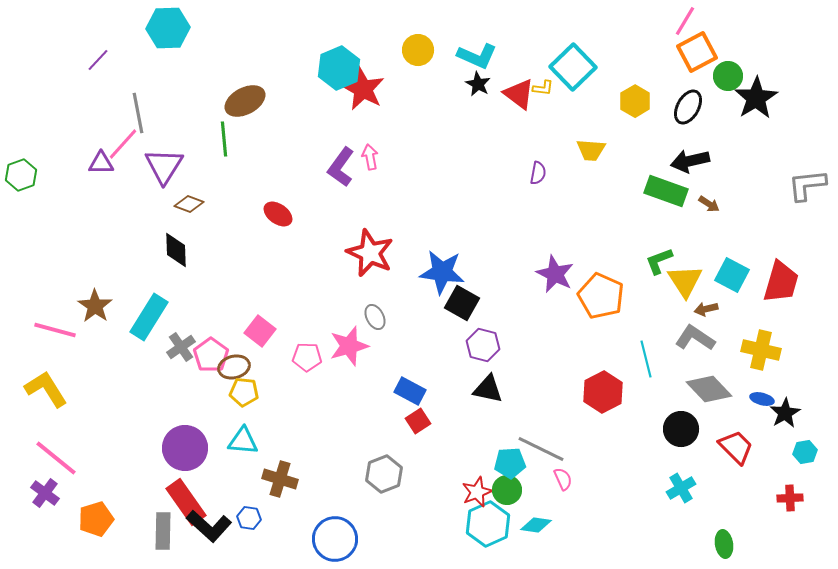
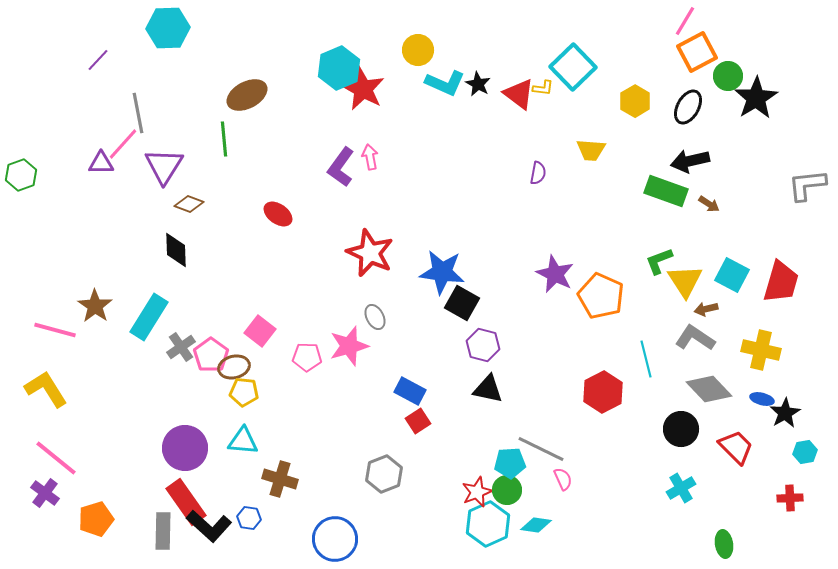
cyan L-shape at (477, 56): moved 32 px left, 27 px down
brown ellipse at (245, 101): moved 2 px right, 6 px up
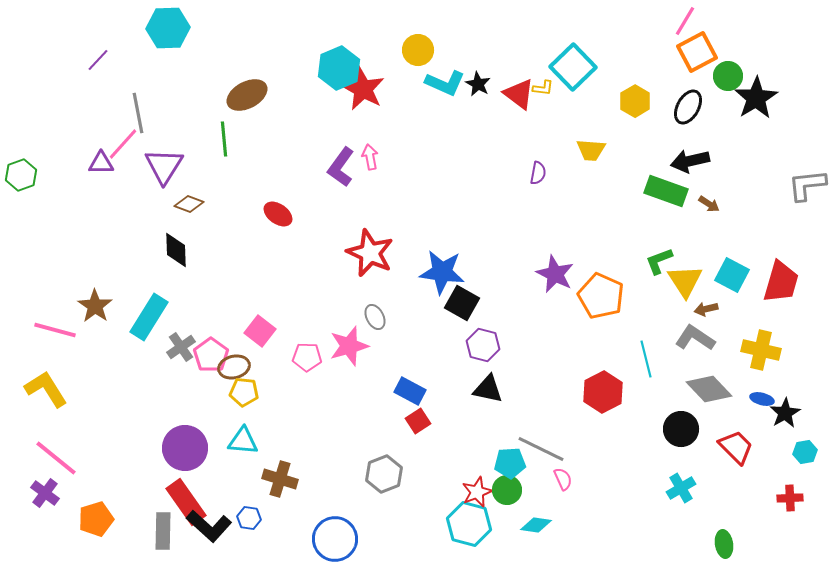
cyan hexagon at (488, 524): moved 19 px left; rotated 21 degrees counterclockwise
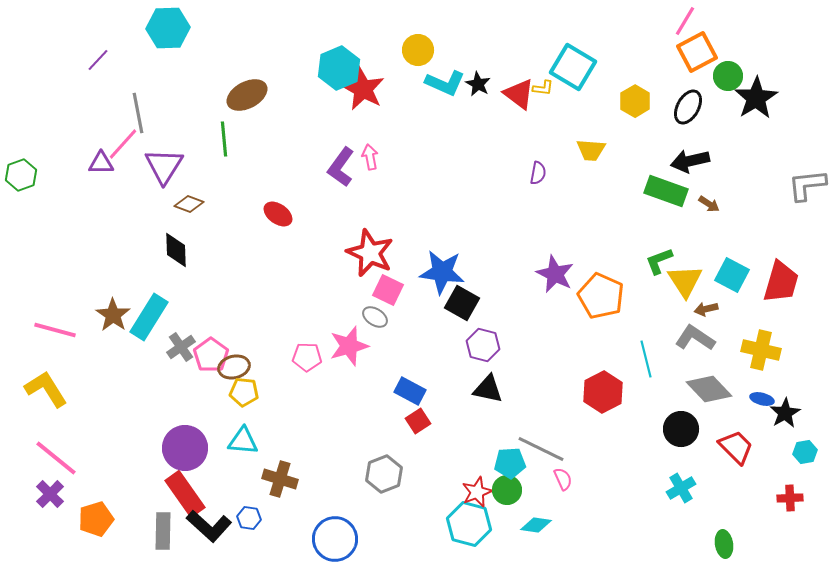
cyan square at (573, 67): rotated 15 degrees counterclockwise
brown star at (95, 306): moved 18 px right, 9 px down
gray ellipse at (375, 317): rotated 30 degrees counterclockwise
pink square at (260, 331): moved 128 px right, 41 px up; rotated 12 degrees counterclockwise
purple cross at (45, 493): moved 5 px right, 1 px down; rotated 8 degrees clockwise
red rectangle at (186, 502): moved 1 px left, 8 px up
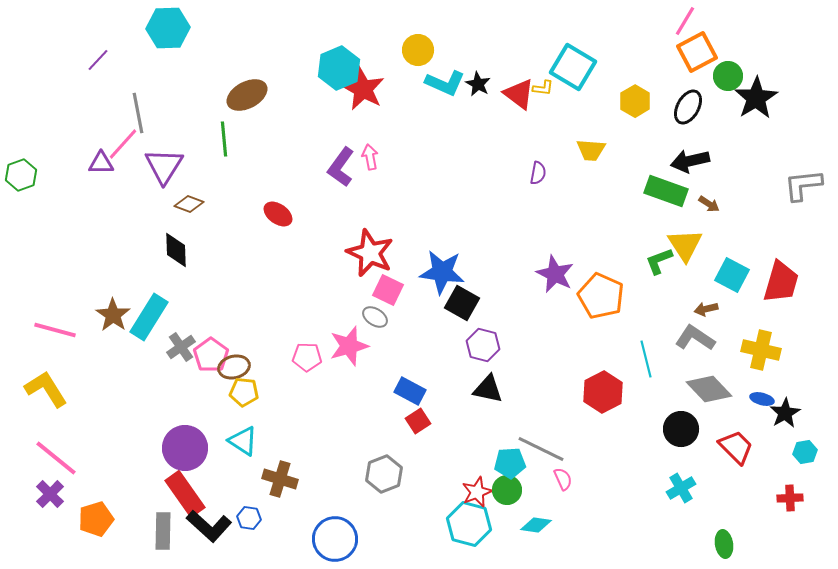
gray L-shape at (807, 185): moved 4 px left
yellow triangle at (685, 281): moved 36 px up
cyan triangle at (243, 441): rotated 28 degrees clockwise
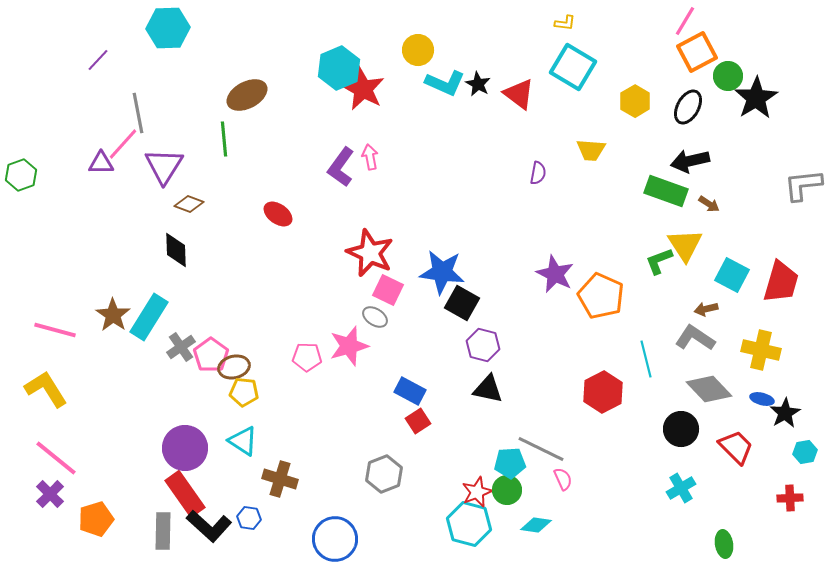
yellow L-shape at (543, 88): moved 22 px right, 65 px up
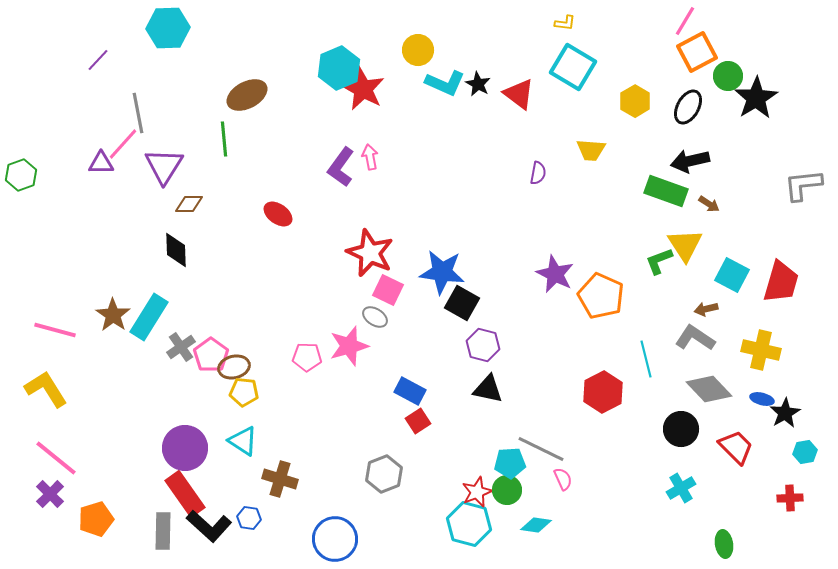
brown diamond at (189, 204): rotated 20 degrees counterclockwise
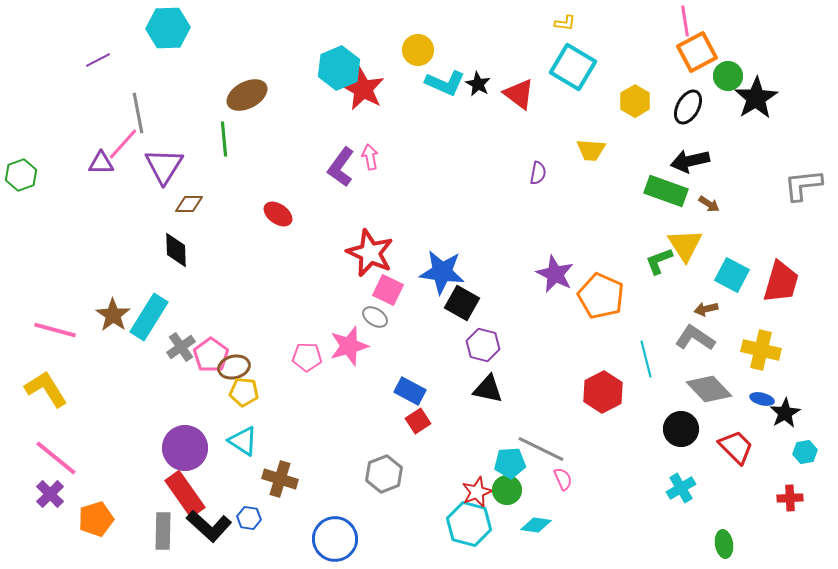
pink line at (685, 21): rotated 40 degrees counterclockwise
purple line at (98, 60): rotated 20 degrees clockwise
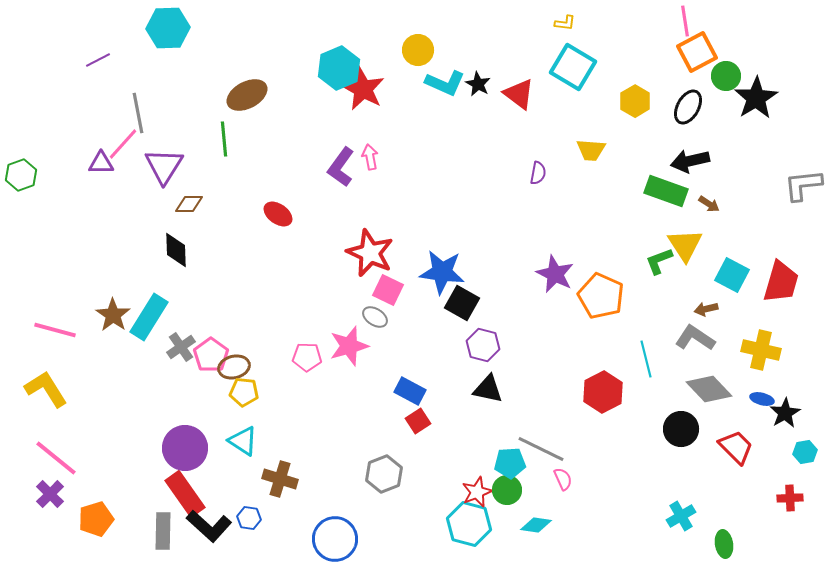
green circle at (728, 76): moved 2 px left
cyan cross at (681, 488): moved 28 px down
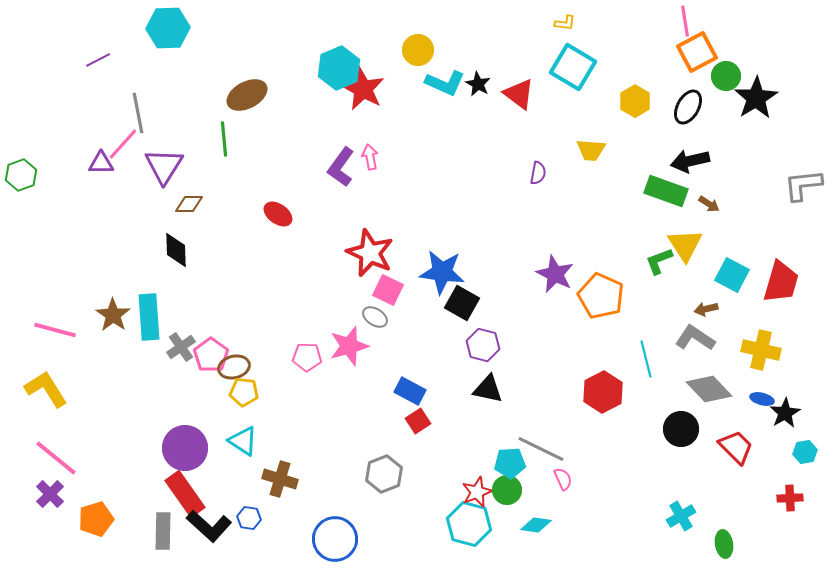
cyan rectangle at (149, 317): rotated 36 degrees counterclockwise
